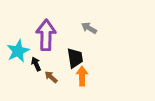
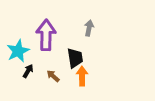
gray arrow: rotated 70 degrees clockwise
black arrow: moved 8 px left, 7 px down; rotated 56 degrees clockwise
brown arrow: moved 2 px right, 1 px up
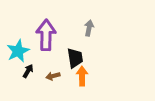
brown arrow: rotated 56 degrees counterclockwise
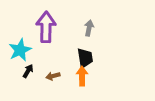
purple arrow: moved 8 px up
cyan star: moved 2 px right, 1 px up
black trapezoid: moved 10 px right
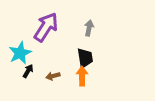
purple arrow: rotated 32 degrees clockwise
cyan star: moved 3 px down
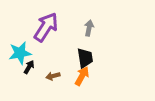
cyan star: rotated 15 degrees clockwise
black arrow: moved 1 px right, 4 px up
orange arrow: rotated 30 degrees clockwise
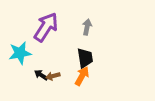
gray arrow: moved 2 px left, 1 px up
black arrow: moved 12 px right, 8 px down; rotated 88 degrees counterclockwise
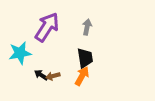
purple arrow: moved 1 px right
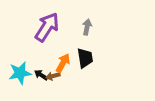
cyan star: moved 20 px down
orange arrow: moved 19 px left, 13 px up
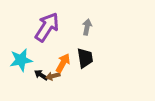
cyan star: moved 1 px right, 13 px up
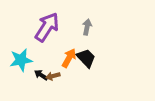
black trapezoid: moved 1 px right; rotated 35 degrees counterclockwise
orange arrow: moved 6 px right, 5 px up
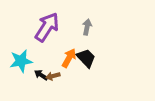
cyan star: moved 1 px down
